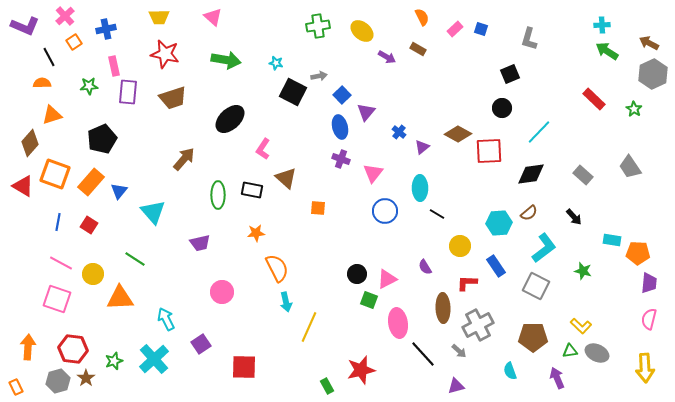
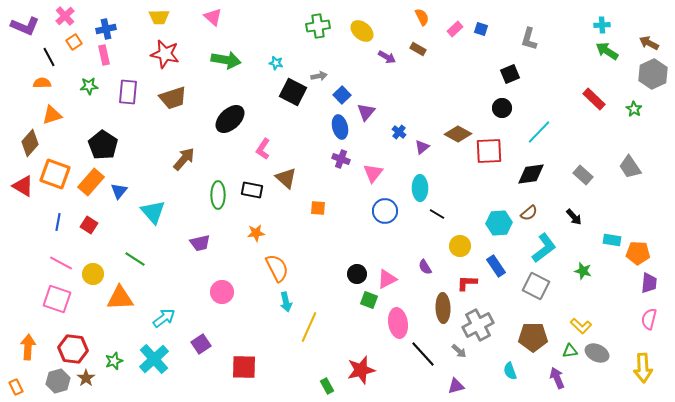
pink rectangle at (114, 66): moved 10 px left, 11 px up
black pentagon at (102, 139): moved 1 px right, 6 px down; rotated 16 degrees counterclockwise
cyan arrow at (166, 319): moved 2 px left, 1 px up; rotated 80 degrees clockwise
yellow arrow at (645, 368): moved 2 px left
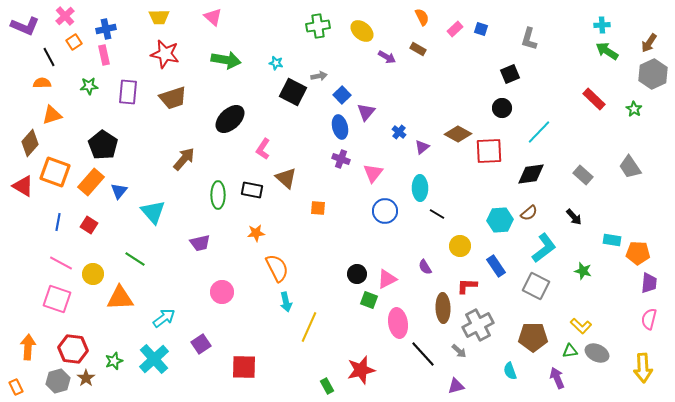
brown arrow at (649, 43): rotated 84 degrees counterclockwise
orange square at (55, 174): moved 2 px up
cyan hexagon at (499, 223): moved 1 px right, 3 px up
red L-shape at (467, 283): moved 3 px down
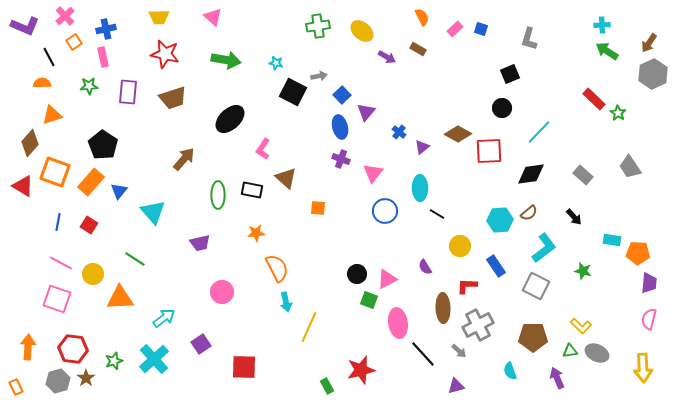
pink rectangle at (104, 55): moved 1 px left, 2 px down
green star at (634, 109): moved 16 px left, 4 px down
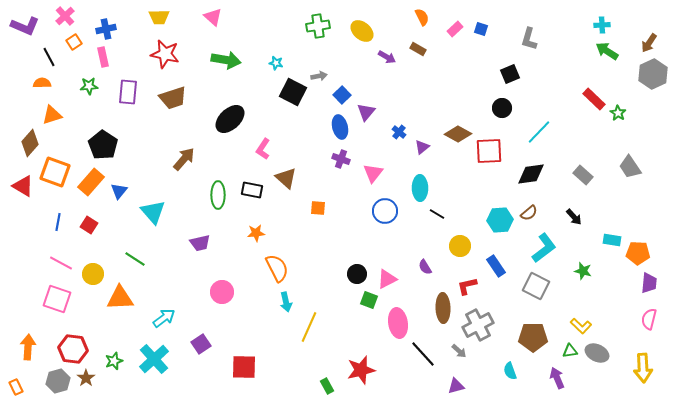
red L-shape at (467, 286): rotated 15 degrees counterclockwise
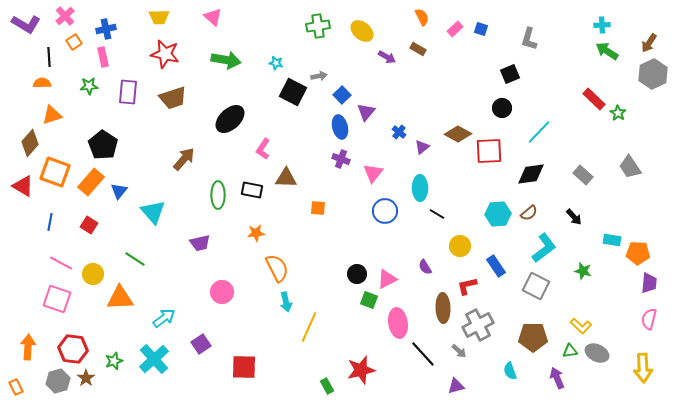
purple L-shape at (25, 26): moved 1 px right, 2 px up; rotated 8 degrees clockwise
black line at (49, 57): rotated 24 degrees clockwise
brown triangle at (286, 178): rotated 40 degrees counterclockwise
cyan hexagon at (500, 220): moved 2 px left, 6 px up
blue line at (58, 222): moved 8 px left
